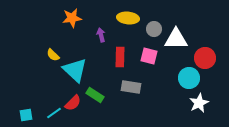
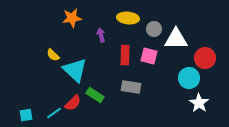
red rectangle: moved 5 px right, 2 px up
white star: rotated 12 degrees counterclockwise
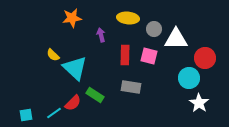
cyan triangle: moved 2 px up
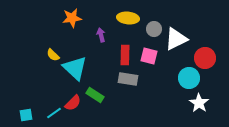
white triangle: rotated 25 degrees counterclockwise
gray rectangle: moved 3 px left, 8 px up
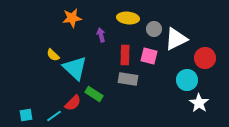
cyan circle: moved 2 px left, 2 px down
green rectangle: moved 1 px left, 1 px up
cyan line: moved 3 px down
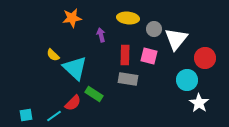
white triangle: rotated 25 degrees counterclockwise
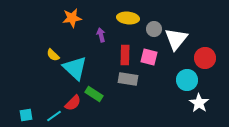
pink square: moved 1 px down
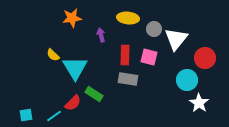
cyan triangle: rotated 16 degrees clockwise
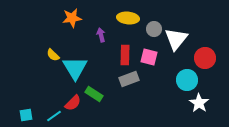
gray rectangle: moved 1 px right; rotated 30 degrees counterclockwise
